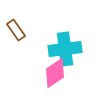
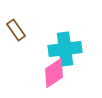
pink diamond: moved 1 px left
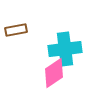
brown rectangle: rotated 65 degrees counterclockwise
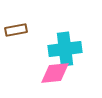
pink diamond: moved 1 px right; rotated 28 degrees clockwise
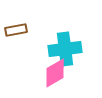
pink diamond: rotated 24 degrees counterclockwise
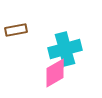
cyan cross: rotated 8 degrees counterclockwise
